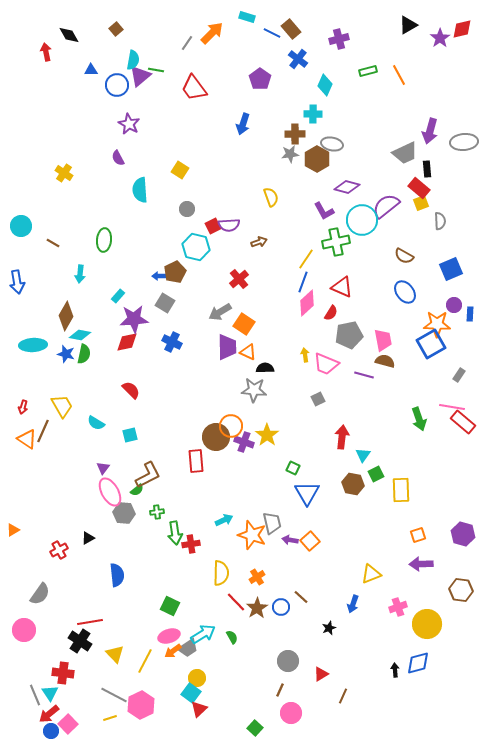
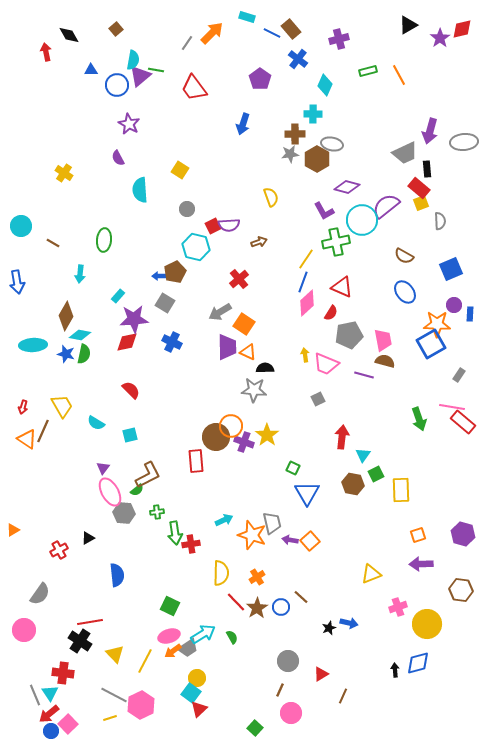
blue arrow at (353, 604): moved 4 px left, 19 px down; rotated 96 degrees counterclockwise
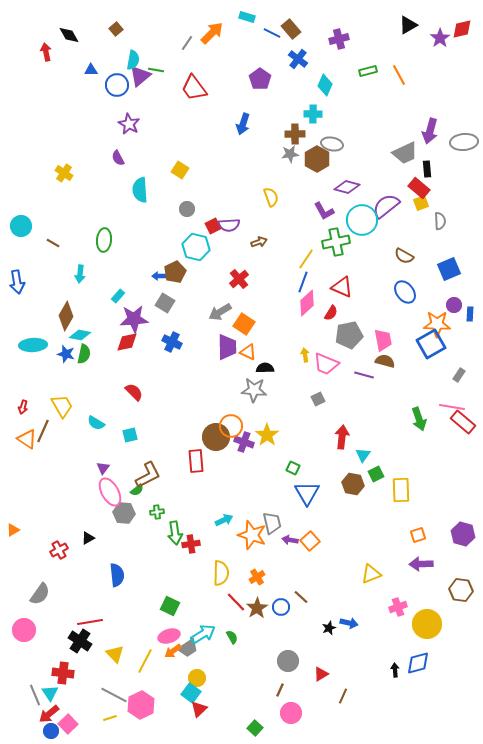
blue square at (451, 269): moved 2 px left
red semicircle at (131, 390): moved 3 px right, 2 px down
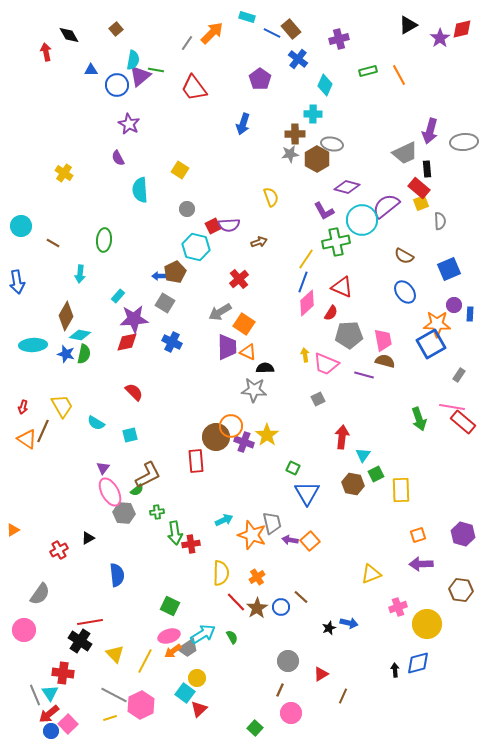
gray pentagon at (349, 335): rotated 8 degrees clockwise
cyan square at (191, 693): moved 6 px left
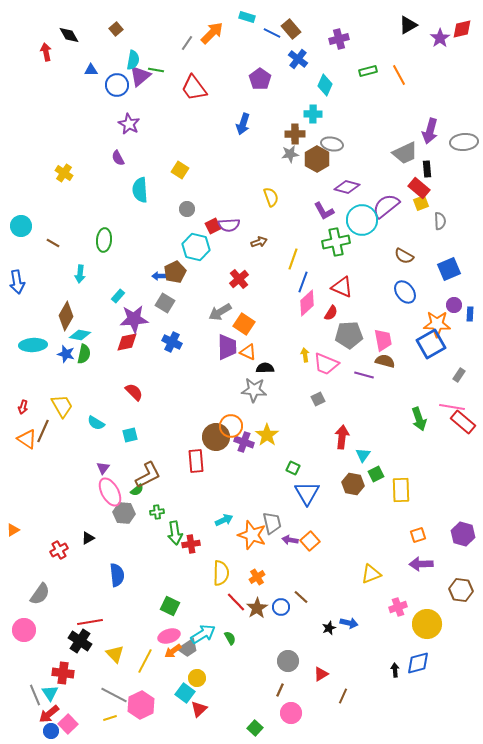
yellow line at (306, 259): moved 13 px left; rotated 15 degrees counterclockwise
green semicircle at (232, 637): moved 2 px left, 1 px down
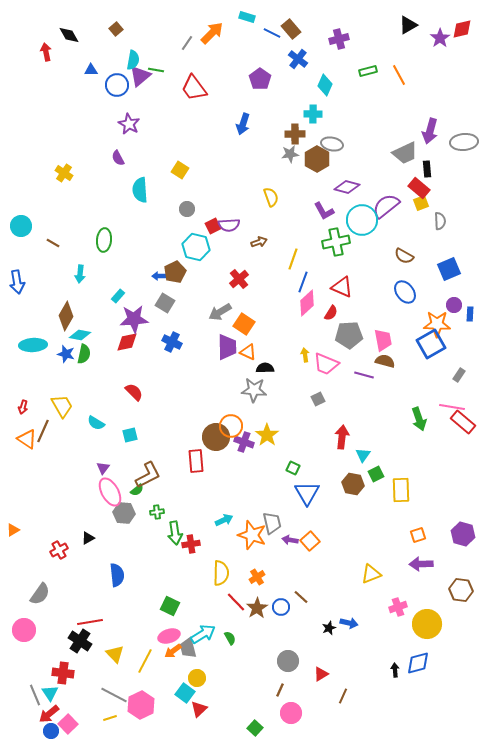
gray trapezoid at (188, 648): rotated 110 degrees clockwise
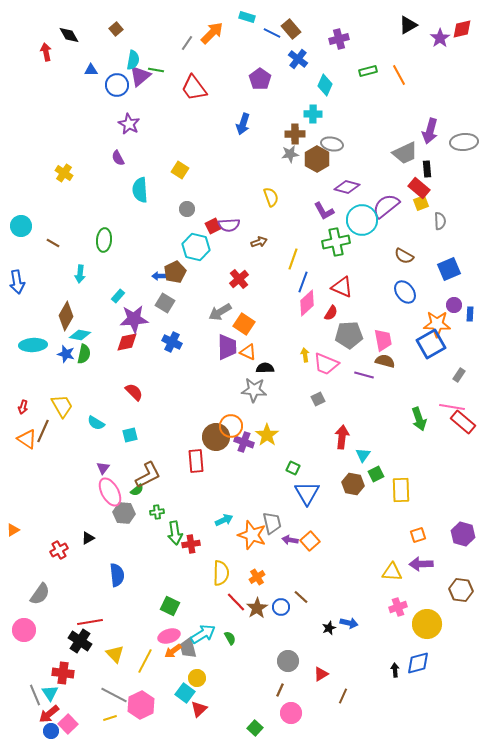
yellow triangle at (371, 574): moved 21 px right, 2 px up; rotated 25 degrees clockwise
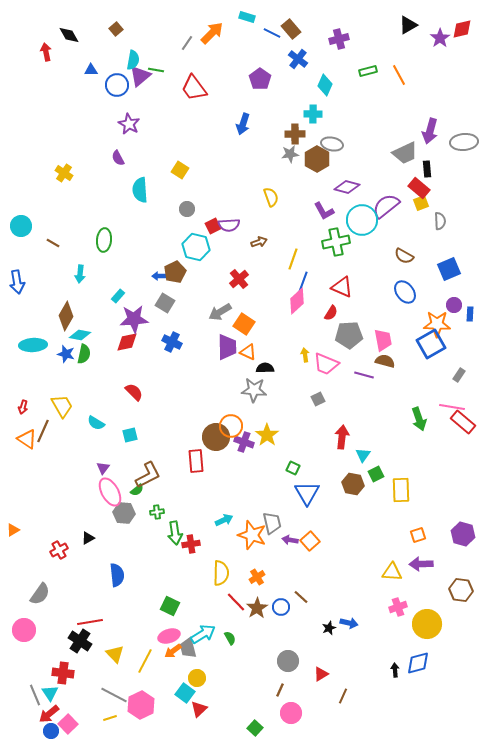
pink diamond at (307, 303): moved 10 px left, 2 px up
